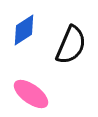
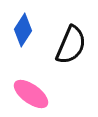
blue diamond: moved 1 px left; rotated 24 degrees counterclockwise
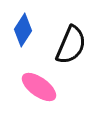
pink ellipse: moved 8 px right, 7 px up
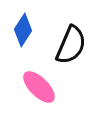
pink ellipse: rotated 9 degrees clockwise
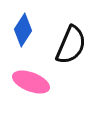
pink ellipse: moved 8 px left, 5 px up; rotated 24 degrees counterclockwise
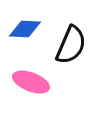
blue diamond: moved 2 px right, 1 px up; rotated 60 degrees clockwise
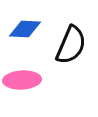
pink ellipse: moved 9 px left, 2 px up; rotated 24 degrees counterclockwise
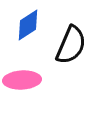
blue diamond: moved 3 px right, 4 px up; rotated 36 degrees counterclockwise
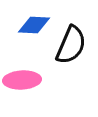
blue diamond: moved 6 px right; rotated 36 degrees clockwise
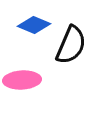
blue diamond: rotated 20 degrees clockwise
